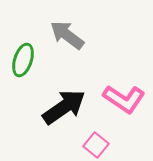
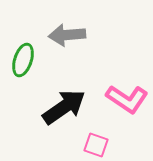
gray arrow: rotated 42 degrees counterclockwise
pink L-shape: moved 3 px right
pink square: rotated 20 degrees counterclockwise
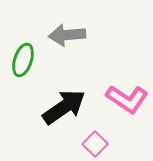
pink square: moved 1 px left, 1 px up; rotated 25 degrees clockwise
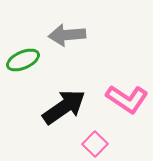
green ellipse: rotated 48 degrees clockwise
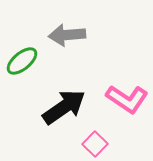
green ellipse: moved 1 px left, 1 px down; rotated 16 degrees counterclockwise
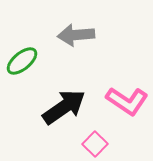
gray arrow: moved 9 px right
pink L-shape: moved 2 px down
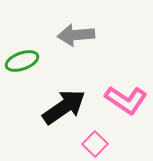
green ellipse: rotated 20 degrees clockwise
pink L-shape: moved 1 px left, 1 px up
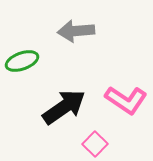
gray arrow: moved 4 px up
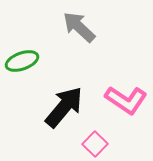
gray arrow: moved 3 px right, 4 px up; rotated 48 degrees clockwise
black arrow: rotated 15 degrees counterclockwise
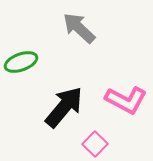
gray arrow: moved 1 px down
green ellipse: moved 1 px left, 1 px down
pink L-shape: rotated 6 degrees counterclockwise
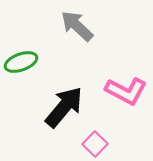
gray arrow: moved 2 px left, 2 px up
pink L-shape: moved 9 px up
